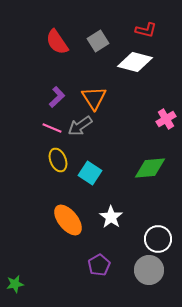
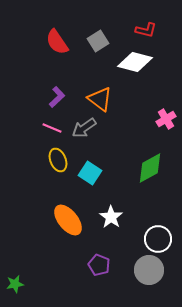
orange triangle: moved 6 px right, 1 px down; rotated 20 degrees counterclockwise
gray arrow: moved 4 px right, 2 px down
green diamond: rotated 24 degrees counterclockwise
purple pentagon: rotated 20 degrees counterclockwise
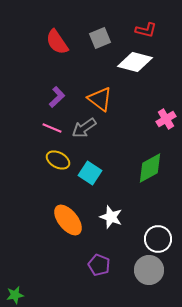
gray square: moved 2 px right, 3 px up; rotated 10 degrees clockwise
yellow ellipse: rotated 40 degrees counterclockwise
white star: rotated 15 degrees counterclockwise
green star: moved 11 px down
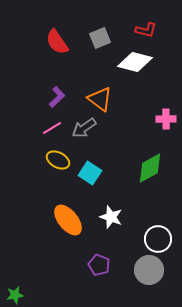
pink cross: rotated 30 degrees clockwise
pink line: rotated 54 degrees counterclockwise
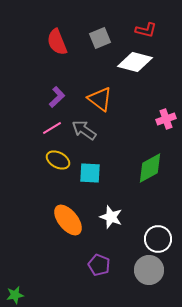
red semicircle: rotated 12 degrees clockwise
pink cross: rotated 18 degrees counterclockwise
gray arrow: moved 2 px down; rotated 70 degrees clockwise
cyan square: rotated 30 degrees counterclockwise
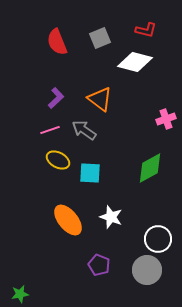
purple L-shape: moved 1 px left, 1 px down
pink line: moved 2 px left, 2 px down; rotated 12 degrees clockwise
gray circle: moved 2 px left
green star: moved 5 px right, 1 px up
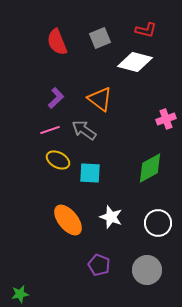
white circle: moved 16 px up
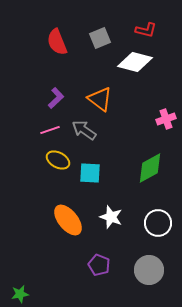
gray circle: moved 2 px right
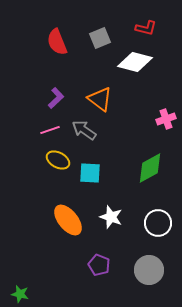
red L-shape: moved 2 px up
green star: rotated 24 degrees clockwise
